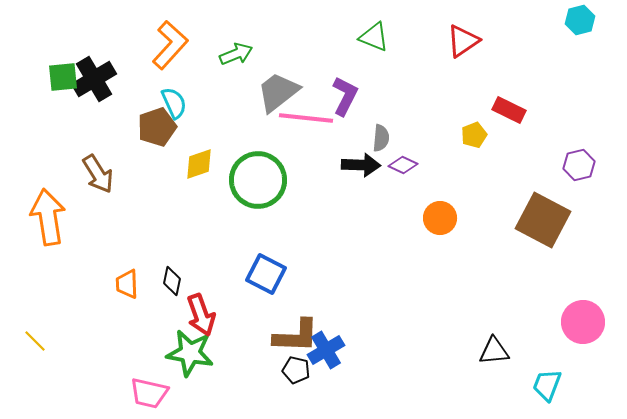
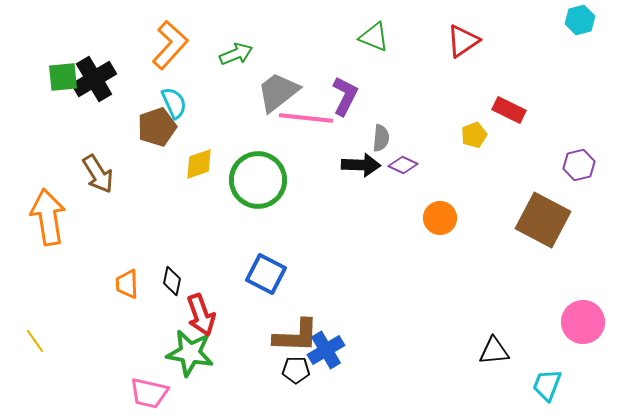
yellow line: rotated 10 degrees clockwise
black pentagon: rotated 12 degrees counterclockwise
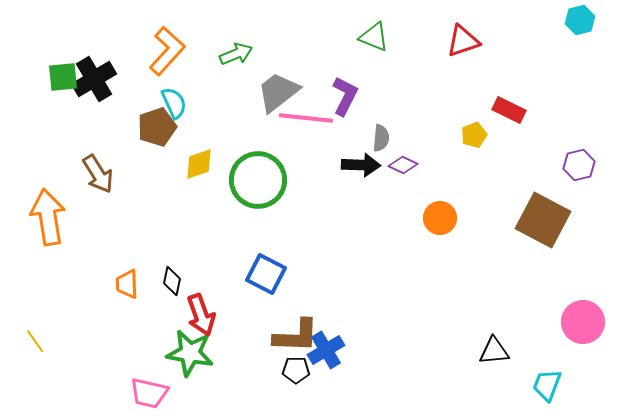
red triangle: rotated 15 degrees clockwise
orange L-shape: moved 3 px left, 6 px down
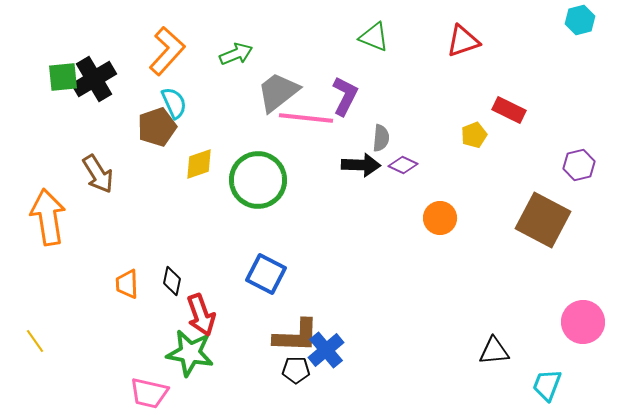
blue cross: rotated 9 degrees counterclockwise
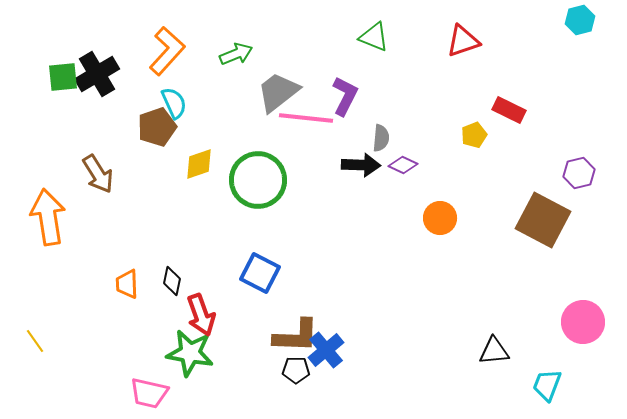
black cross: moved 3 px right, 5 px up
purple hexagon: moved 8 px down
blue square: moved 6 px left, 1 px up
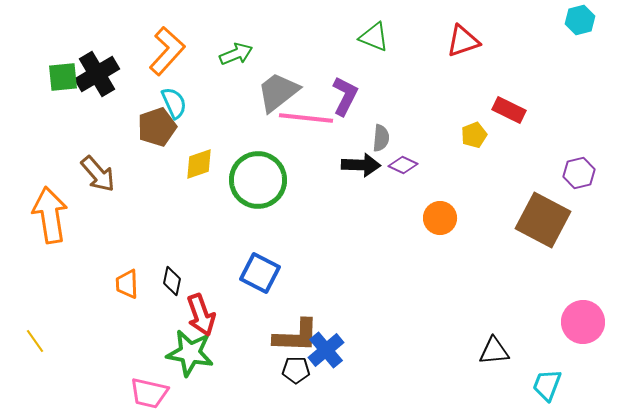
brown arrow: rotated 9 degrees counterclockwise
orange arrow: moved 2 px right, 2 px up
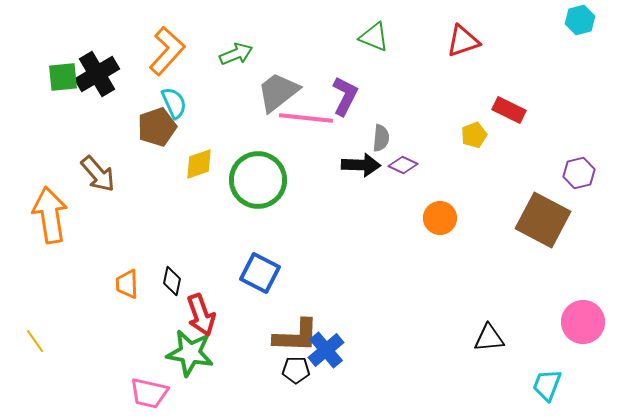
black triangle: moved 5 px left, 13 px up
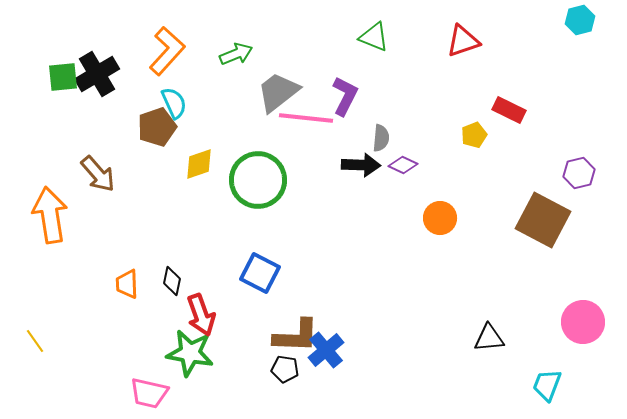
black pentagon: moved 11 px left, 1 px up; rotated 8 degrees clockwise
